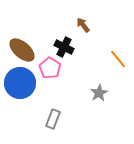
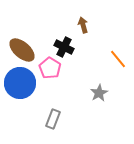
brown arrow: rotated 21 degrees clockwise
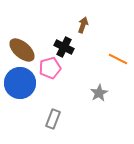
brown arrow: rotated 35 degrees clockwise
orange line: rotated 24 degrees counterclockwise
pink pentagon: rotated 25 degrees clockwise
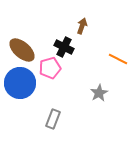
brown arrow: moved 1 px left, 1 px down
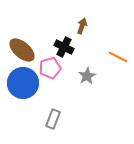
orange line: moved 2 px up
blue circle: moved 3 px right
gray star: moved 12 px left, 17 px up
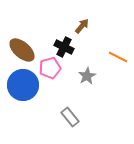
brown arrow: rotated 21 degrees clockwise
blue circle: moved 2 px down
gray rectangle: moved 17 px right, 2 px up; rotated 60 degrees counterclockwise
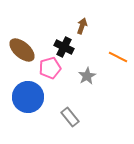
brown arrow: rotated 21 degrees counterclockwise
blue circle: moved 5 px right, 12 px down
